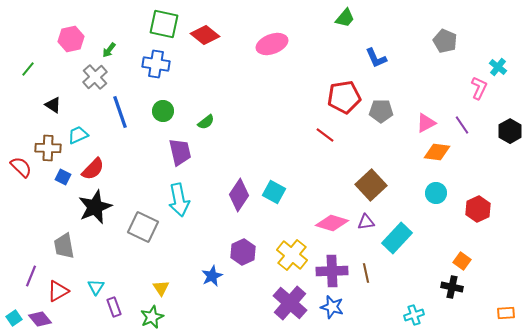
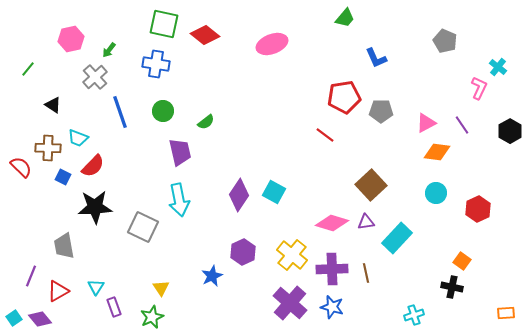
cyan trapezoid at (78, 135): moved 3 px down; rotated 135 degrees counterclockwise
red semicircle at (93, 169): moved 3 px up
black star at (95, 207): rotated 20 degrees clockwise
purple cross at (332, 271): moved 2 px up
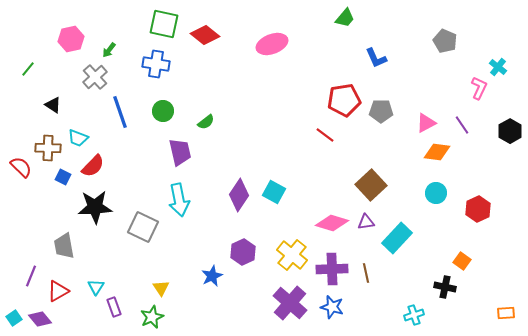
red pentagon at (344, 97): moved 3 px down
black cross at (452, 287): moved 7 px left
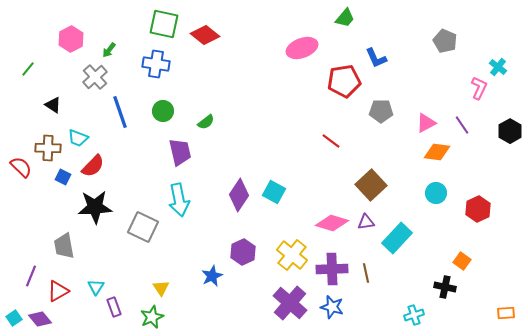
pink hexagon at (71, 39): rotated 15 degrees counterclockwise
pink ellipse at (272, 44): moved 30 px right, 4 px down
red pentagon at (344, 100): moved 19 px up
red line at (325, 135): moved 6 px right, 6 px down
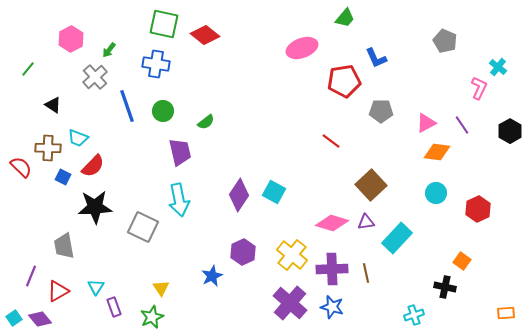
blue line at (120, 112): moved 7 px right, 6 px up
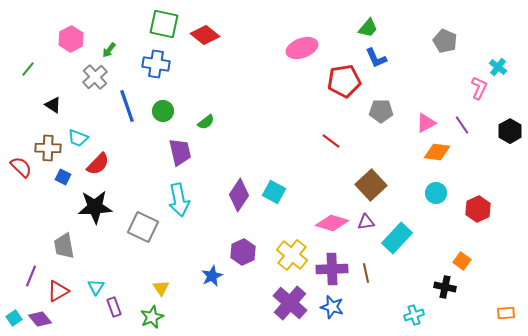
green trapezoid at (345, 18): moved 23 px right, 10 px down
red semicircle at (93, 166): moved 5 px right, 2 px up
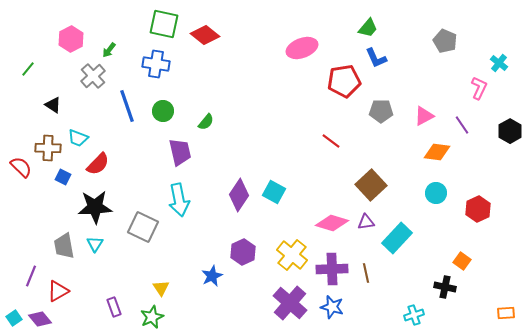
cyan cross at (498, 67): moved 1 px right, 4 px up
gray cross at (95, 77): moved 2 px left, 1 px up
green semicircle at (206, 122): rotated 12 degrees counterclockwise
pink triangle at (426, 123): moved 2 px left, 7 px up
cyan triangle at (96, 287): moved 1 px left, 43 px up
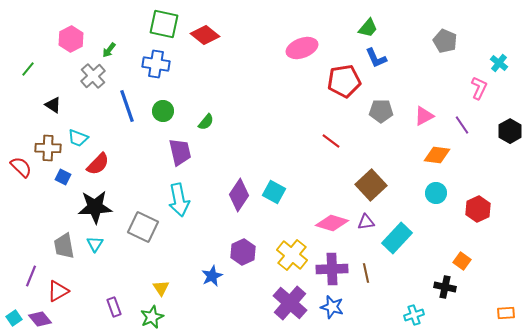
orange diamond at (437, 152): moved 3 px down
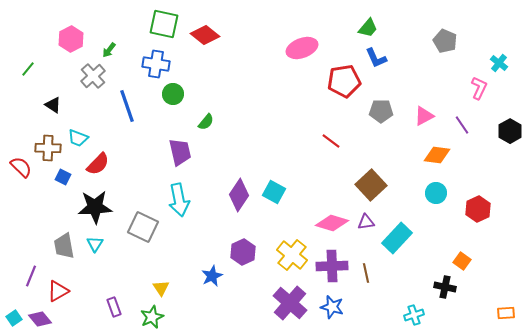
green circle at (163, 111): moved 10 px right, 17 px up
purple cross at (332, 269): moved 3 px up
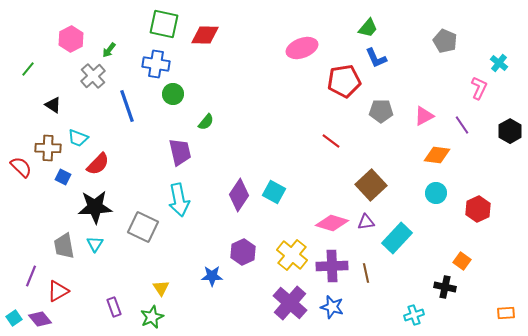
red diamond at (205, 35): rotated 36 degrees counterclockwise
blue star at (212, 276): rotated 25 degrees clockwise
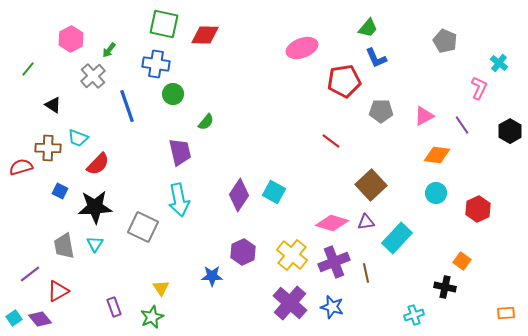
red semicircle at (21, 167): rotated 60 degrees counterclockwise
blue square at (63, 177): moved 3 px left, 14 px down
purple cross at (332, 266): moved 2 px right, 4 px up; rotated 20 degrees counterclockwise
purple line at (31, 276): moved 1 px left, 2 px up; rotated 30 degrees clockwise
